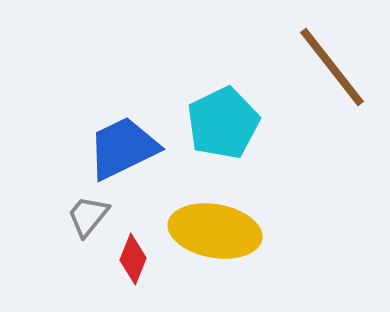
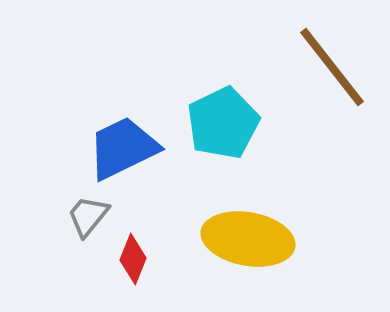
yellow ellipse: moved 33 px right, 8 px down
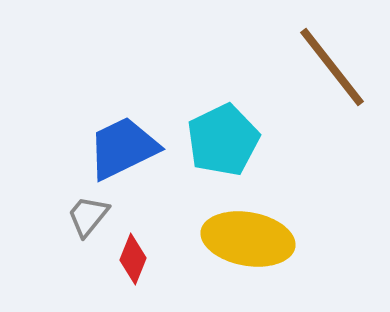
cyan pentagon: moved 17 px down
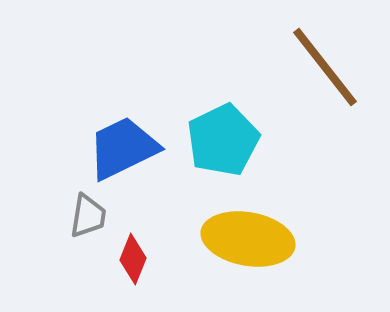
brown line: moved 7 px left
gray trapezoid: rotated 150 degrees clockwise
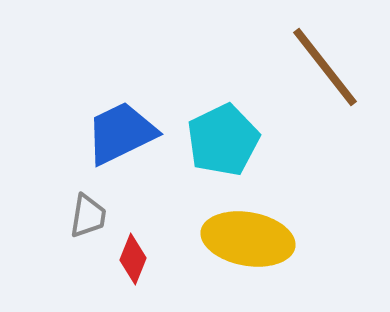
blue trapezoid: moved 2 px left, 15 px up
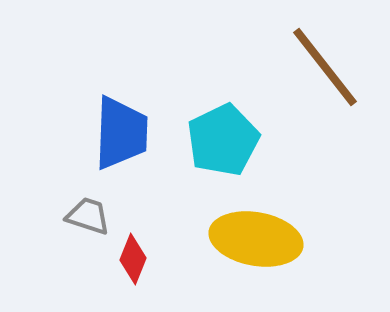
blue trapezoid: rotated 118 degrees clockwise
gray trapezoid: rotated 81 degrees counterclockwise
yellow ellipse: moved 8 px right
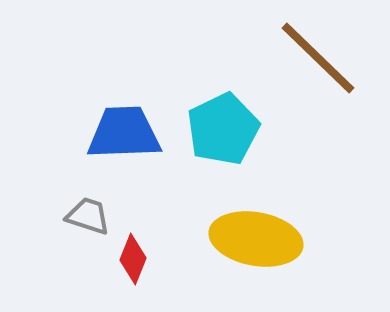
brown line: moved 7 px left, 9 px up; rotated 8 degrees counterclockwise
blue trapezoid: moved 3 px right; rotated 94 degrees counterclockwise
cyan pentagon: moved 11 px up
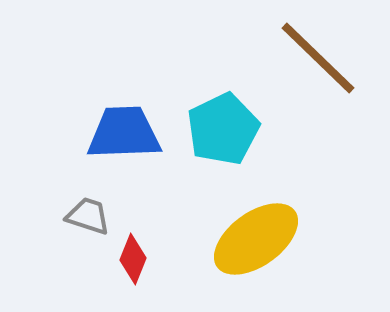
yellow ellipse: rotated 46 degrees counterclockwise
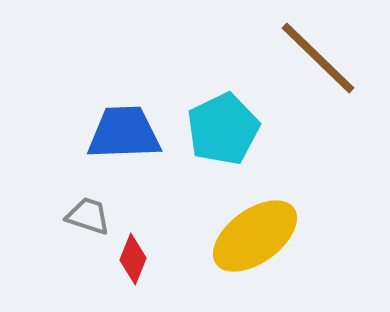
yellow ellipse: moved 1 px left, 3 px up
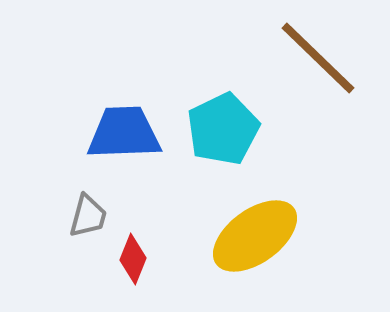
gray trapezoid: rotated 87 degrees clockwise
